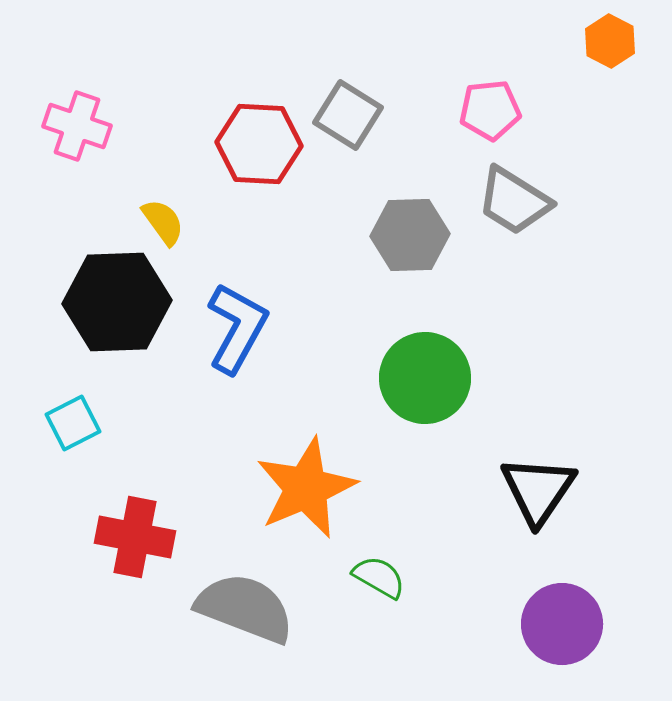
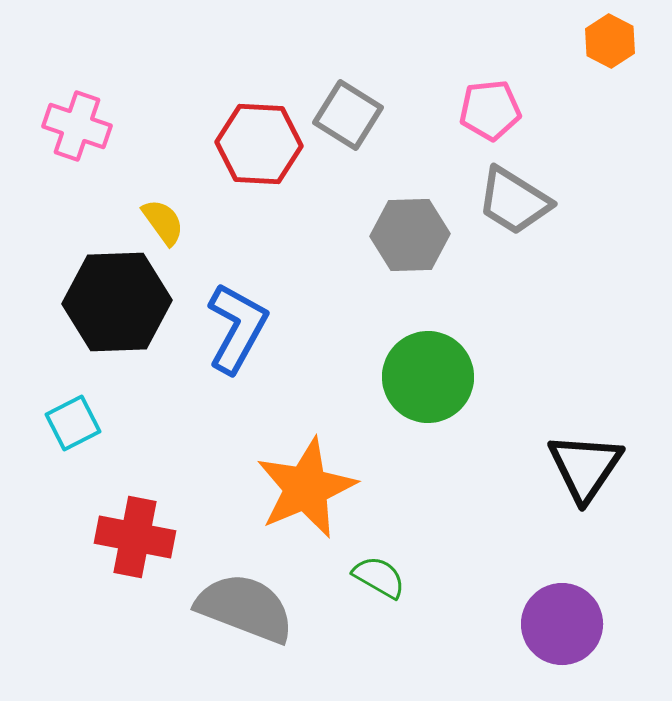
green circle: moved 3 px right, 1 px up
black triangle: moved 47 px right, 23 px up
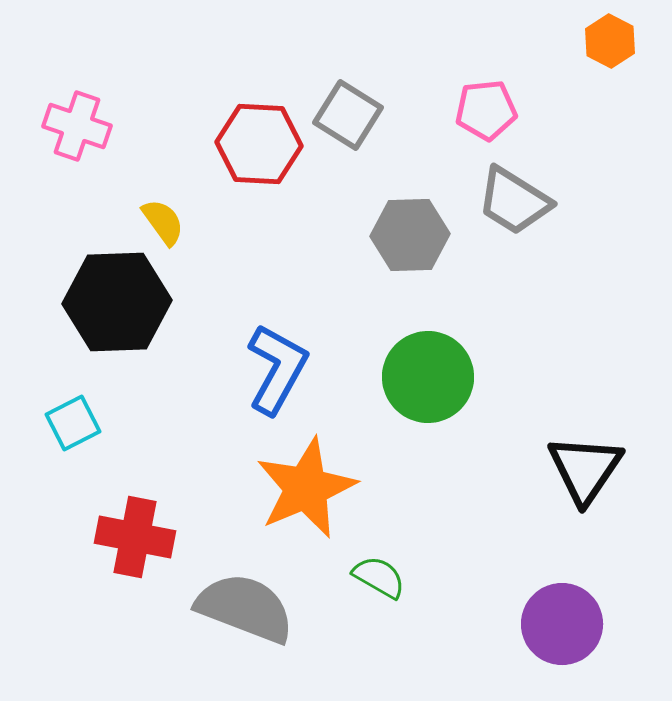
pink pentagon: moved 4 px left
blue L-shape: moved 40 px right, 41 px down
black triangle: moved 2 px down
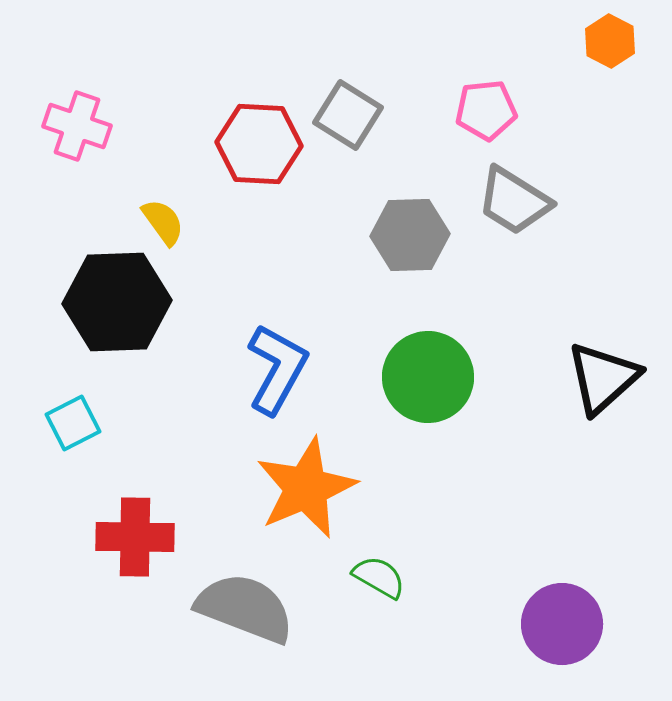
black triangle: moved 18 px right, 91 px up; rotated 14 degrees clockwise
red cross: rotated 10 degrees counterclockwise
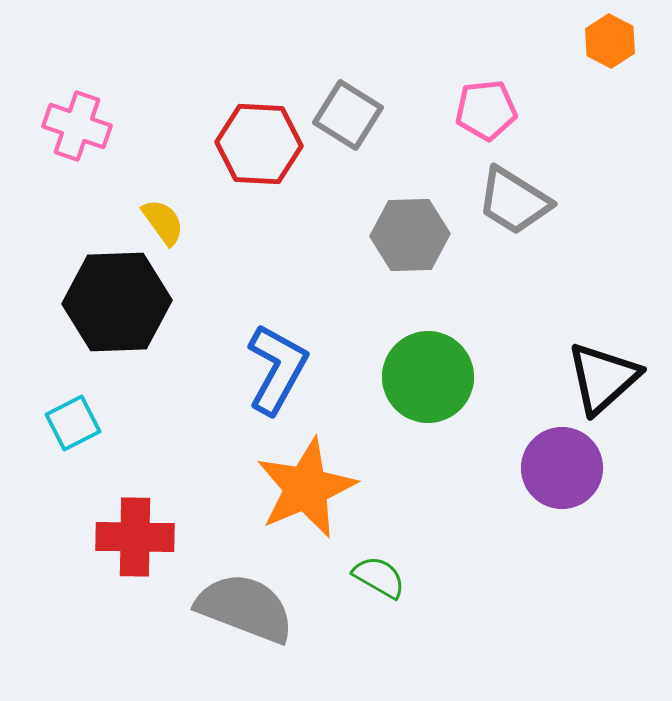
purple circle: moved 156 px up
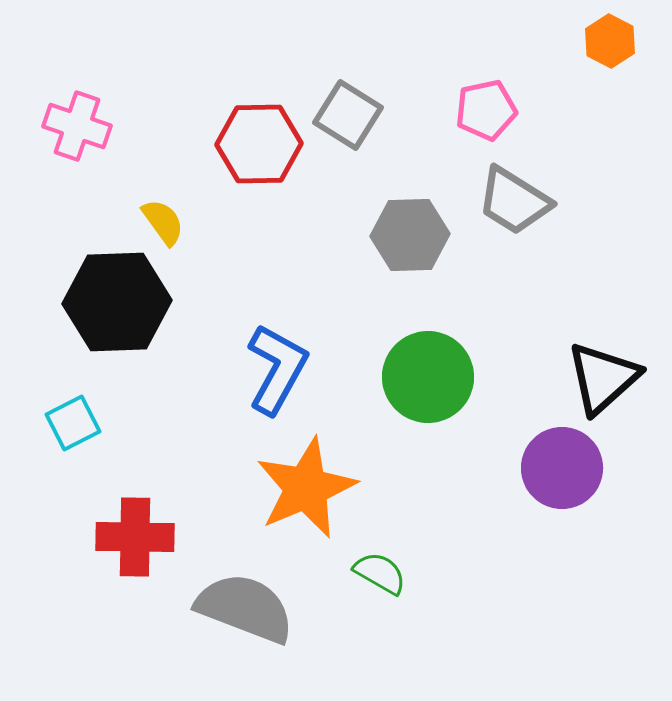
pink pentagon: rotated 6 degrees counterclockwise
red hexagon: rotated 4 degrees counterclockwise
green semicircle: moved 1 px right, 4 px up
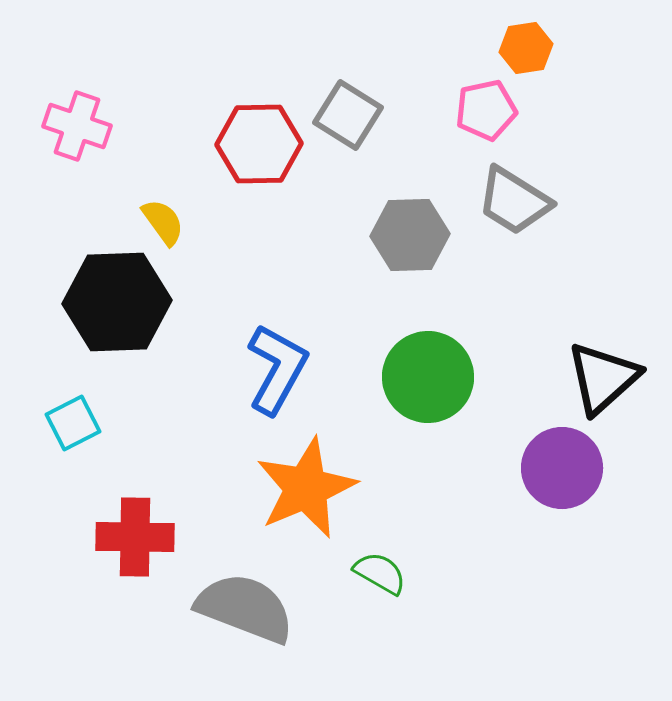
orange hexagon: moved 84 px left, 7 px down; rotated 24 degrees clockwise
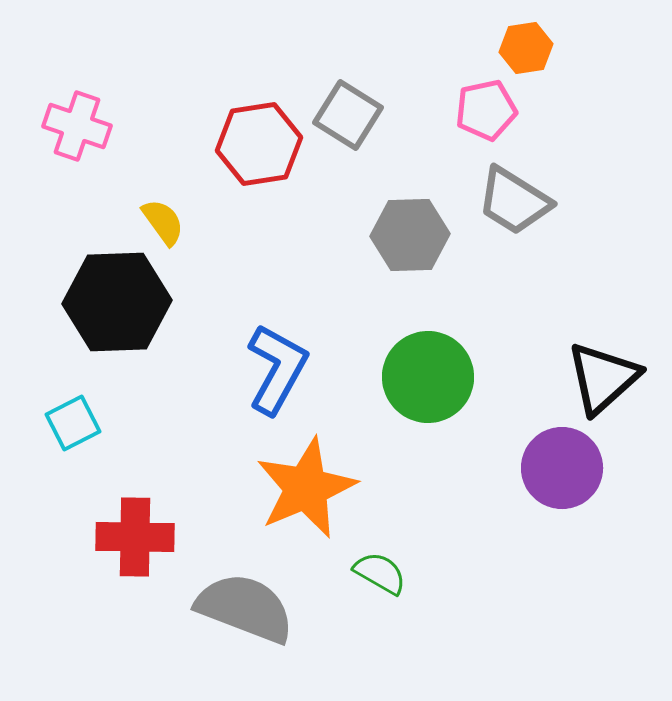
red hexagon: rotated 8 degrees counterclockwise
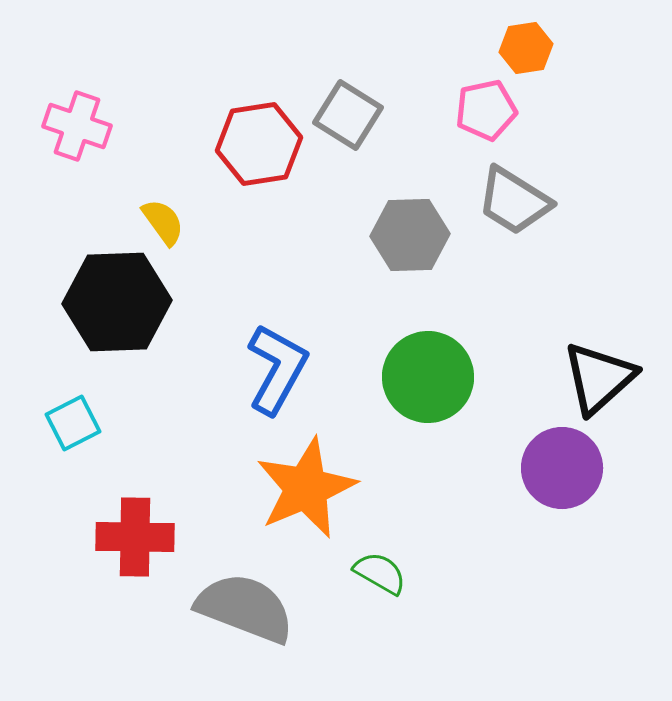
black triangle: moved 4 px left
